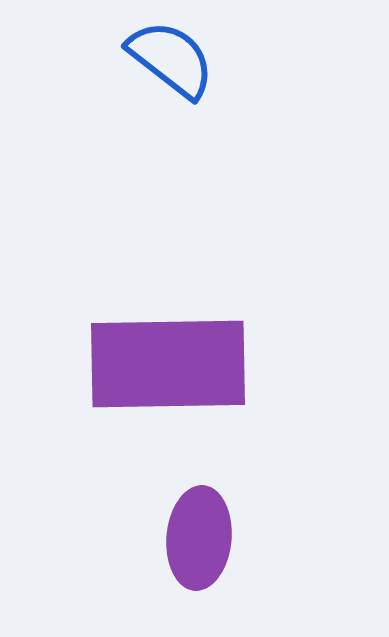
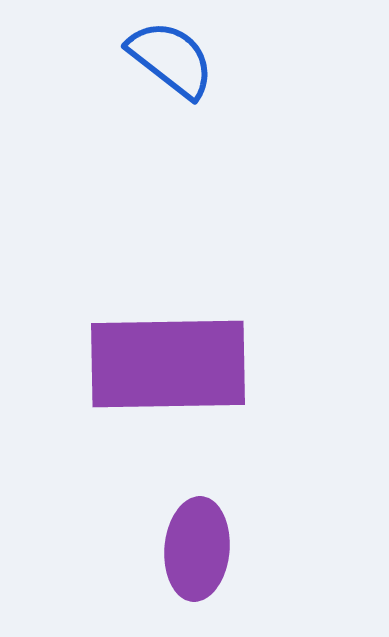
purple ellipse: moved 2 px left, 11 px down
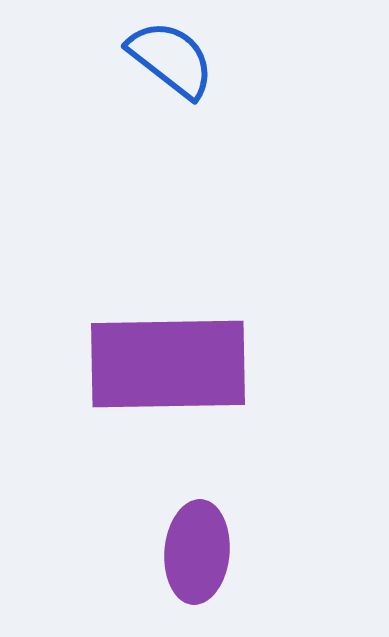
purple ellipse: moved 3 px down
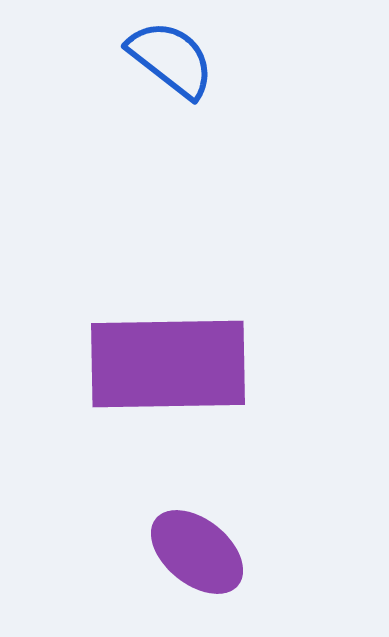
purple ellipse: rotated 56 degrees counterclockwise
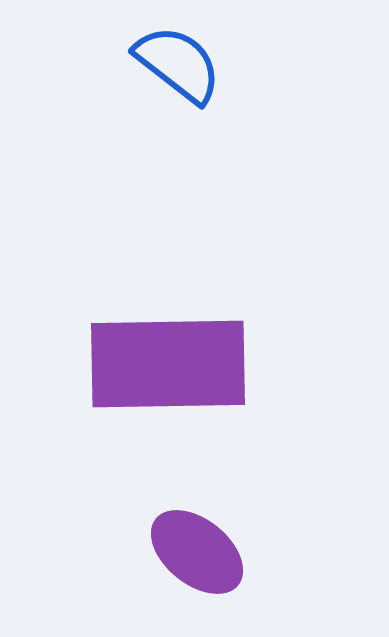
blue semicircle: moved 7 px right, 5 px down
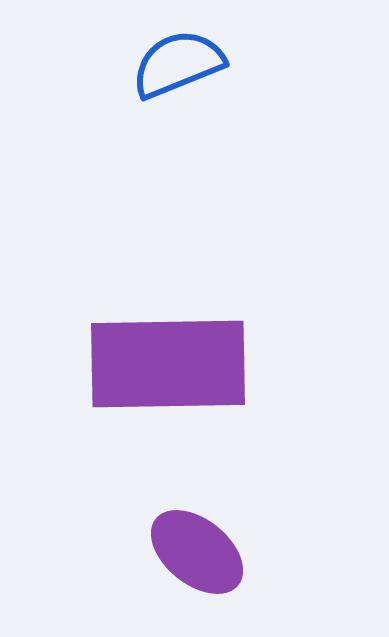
blue semicircle: rotated 60 degrees counterclockwise
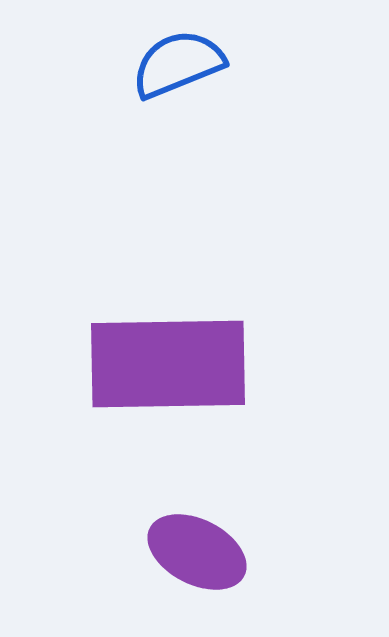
purple ellipse: rotated 12 degrees counterclockwise
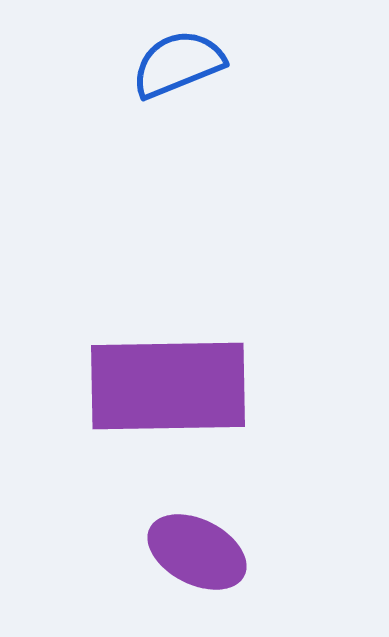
purple rectangle: moved 22 px down
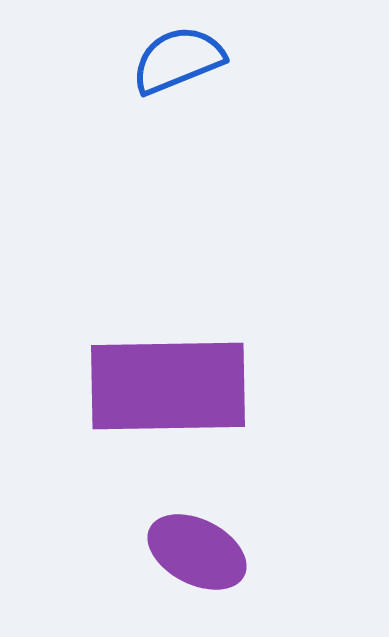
blue semicircle: moved 4 px up
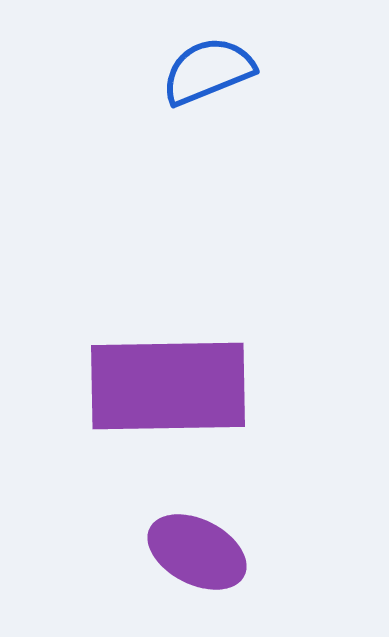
blue semicircle: moved 30 px right, 11 px down
